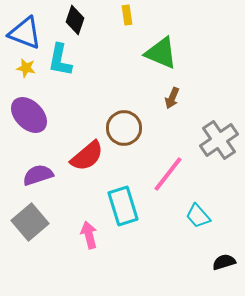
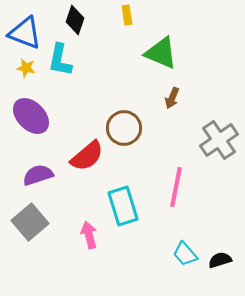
purple ellipse: moved 2 px right, 1 px down
pink line: moved 8 px right, 13 px down; rotated 27 degrees counterclockwise
cyan trapezoid: moved 13 px left, 38 px down
black semicircle: moved 4 px left, 2 px up
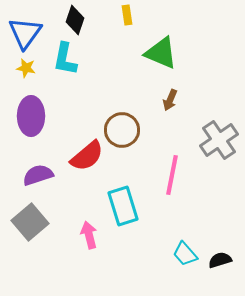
blue triangle: rotated 45 degrees clockwise
cyan L-shape: moved 5 px right, 1 px up
brown arrow: moved 2 px left, 2 px down
purple ellipse: rotated 45 degrees clockwise
brown circle: moved 2 px left, 2 px down
pink line: moved 4 px left, 12 px up
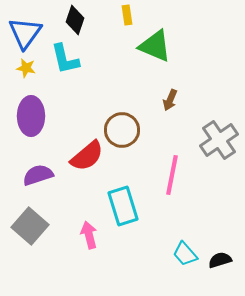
green triangle: moved 6 px left, 7 px up
cyan L-shape: rotated 24 degrees counterclockwise
gray square: moved 4 px down; rotated 9 degrees counterclockwise
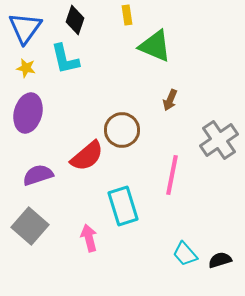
blue triangle: moved 5 px up
purple ellipse: moved 3 px left, 3 px up; rotated 15 degrees clockwise
pink arrow: moved 3 px down
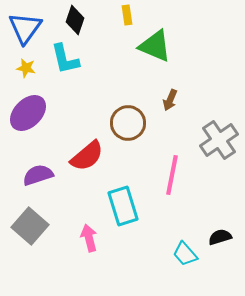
purple ellipse: rotated 30 degrees clockwise
brown circle: moved 6 px right, 7 px up
black semicircle: moved 23 px up
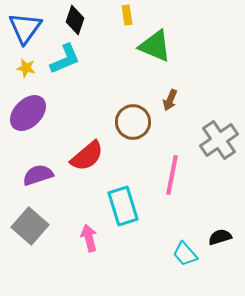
cyan L-shape: rotated 100 degrees counterclockwise
brown circle: moved 5 px right, 1 px up
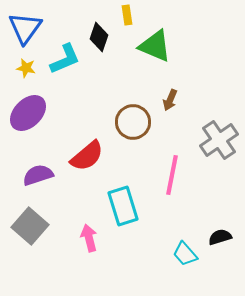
black diamond: moved 24 px right, 17 px down
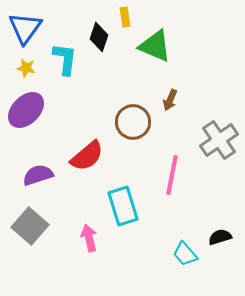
yellow rectangle: moved 2 px left, 2 px down
cyan L-shape: rotated 60 degrees counterclockwise
purple ellipse: moved 2 px left, 3 px up
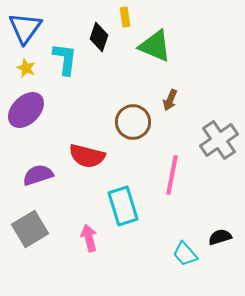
yellow star: rotated 12 degrees clockwise
red semicircle: rotated 54 degrees clockwise
gray square: moved 3 px down; rotated 18 degrees clockwise
